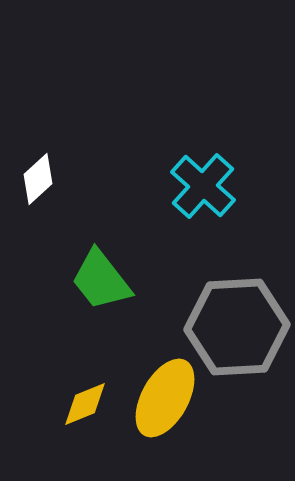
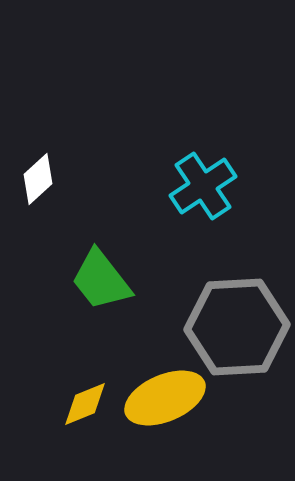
cyan cross: rotated 14 degrees clockwise
yellow ellipse: rotated 38 degrees clockwise
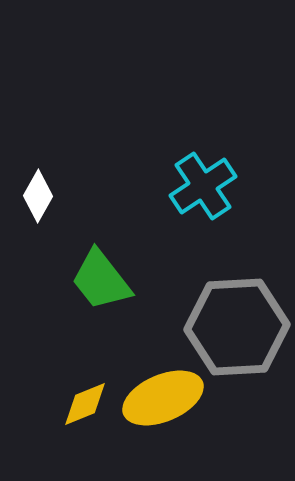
white diamond: moved 17 px down; rotated 18 degrees counterclockwise
yellow ellipse: moved 2 px left
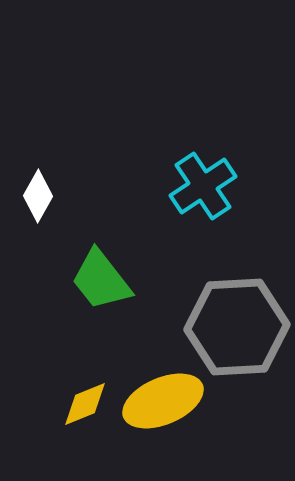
yellow ellipse: moved 3 px down
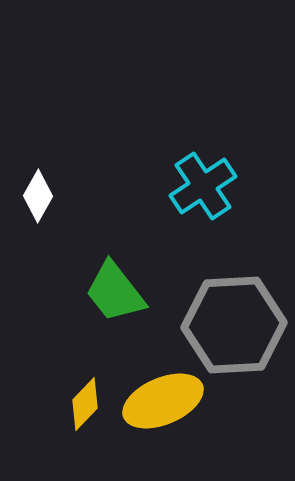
green trapezoid: moved 14 px right, 12 px down
gray hexagon: moved 3 px left, 2 px up
yellow diamond: rotated 24 degrees counterclockwise
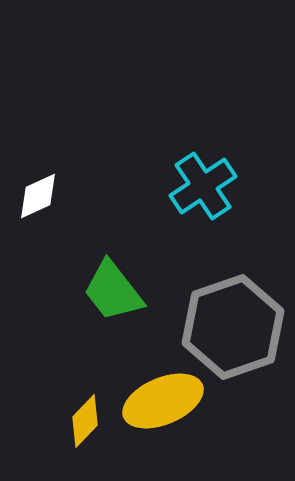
white diamond: rotated 36 degrees clockwise
green trapezoid: moved 2 px left, 1 px up
gray hexagon: moved 1 px left, 2 px down; rotated 16 degrees counterclockwise
yellow diamond: moved 17 px down
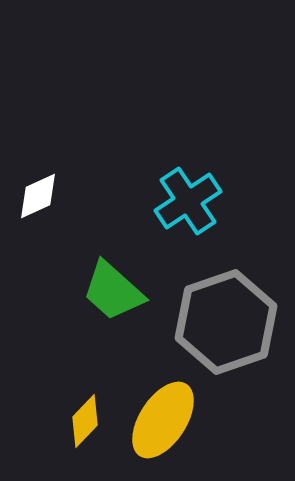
cyan cross: moved 15 px left, 15 px down
green trapezoid: rotated 10 degrees counterclockwise
gray hexagon: moved 7 px left, 5 px up
yellow ellipse: moved 19 px down; rotated 34 degrees counterclockwise
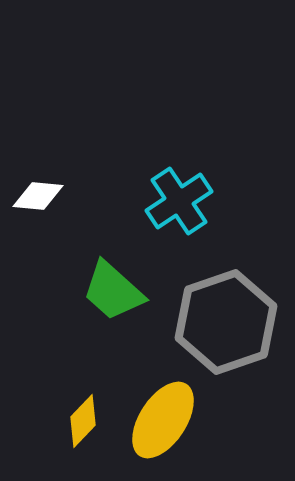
white diamond: rotated 30 degrees clockwise
cyan cross: moved 9 px left
yellow diamond: moved 2 px left
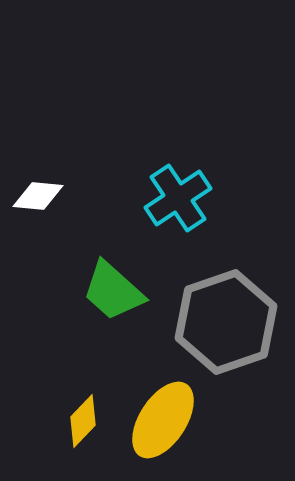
cyan cross: moved 1 px left, 3 px up
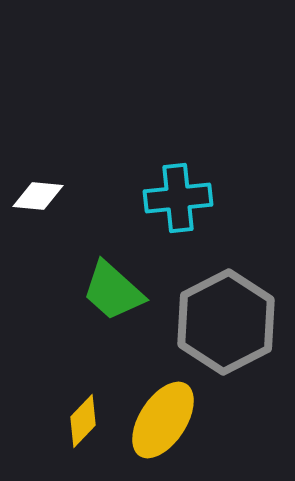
cyan cross: rotated 28 degrees clockwise
gray hexagon: rotated 8 degrees counterclockwise
